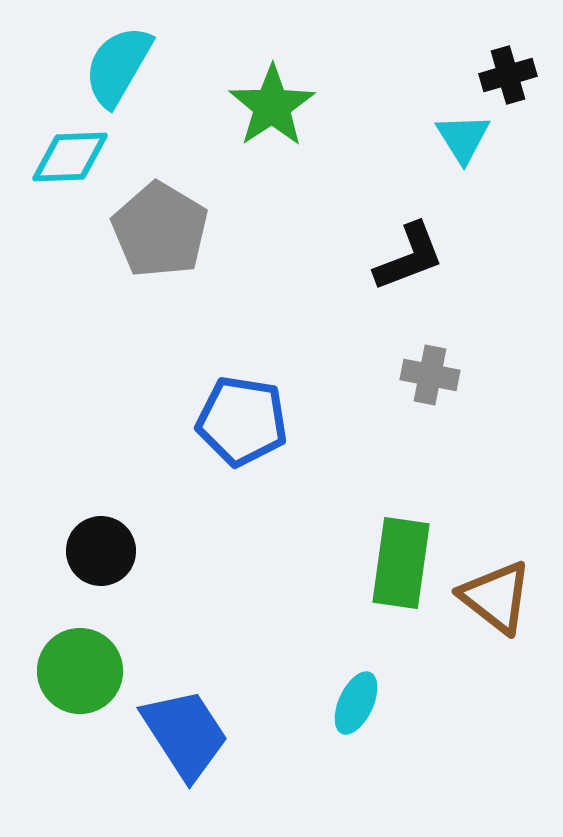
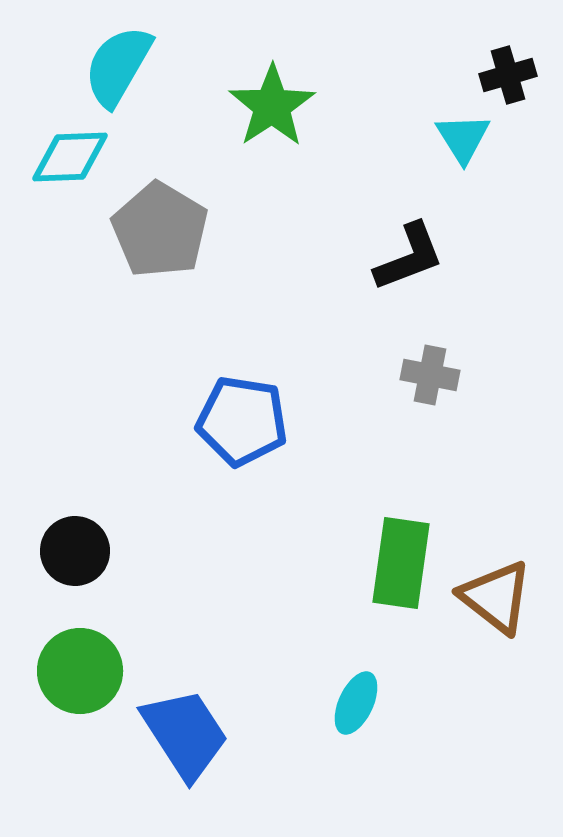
black circle: moved 26 px left
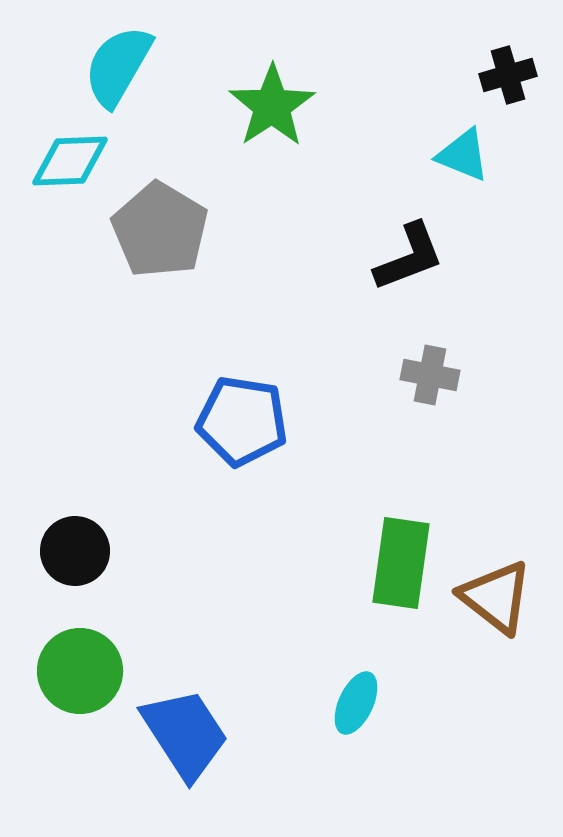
cyan triangle: moved 17 px down; rotated 36 degrees counterclockwise
cyan diamond: moved 4 px down
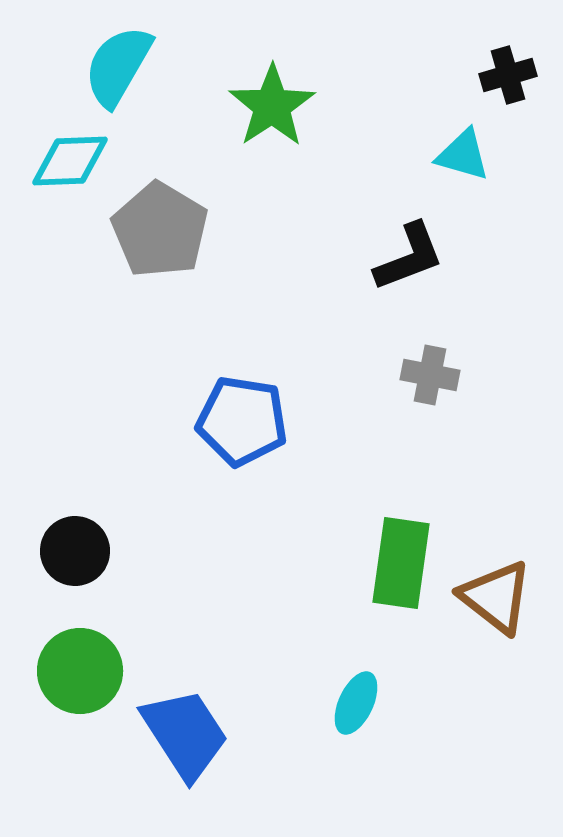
cyan triangle: rotated 6 degrees counterclockwise
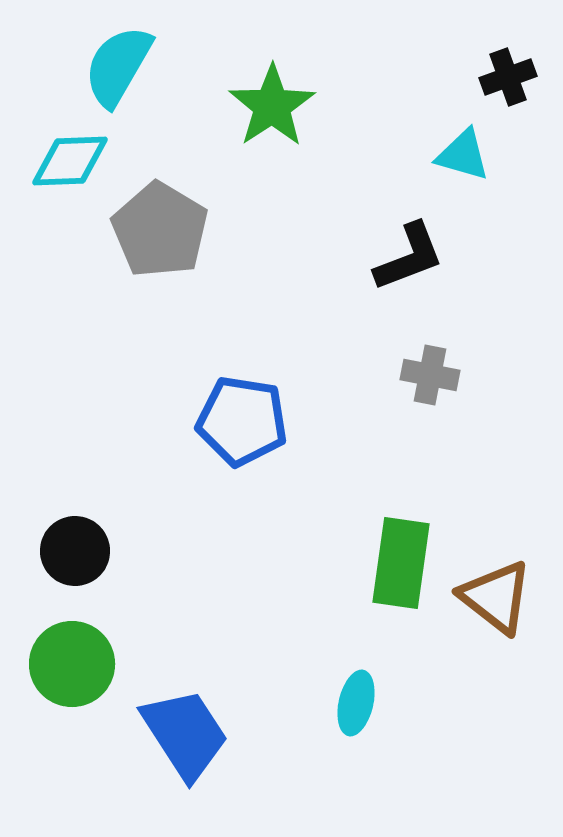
black cross: moved 2 px down; rotated 4 degrees counterclockwise
green circle: moved 8 px left, 7 px up
cyan ellipse: rotated 12 degrees counterclockwise
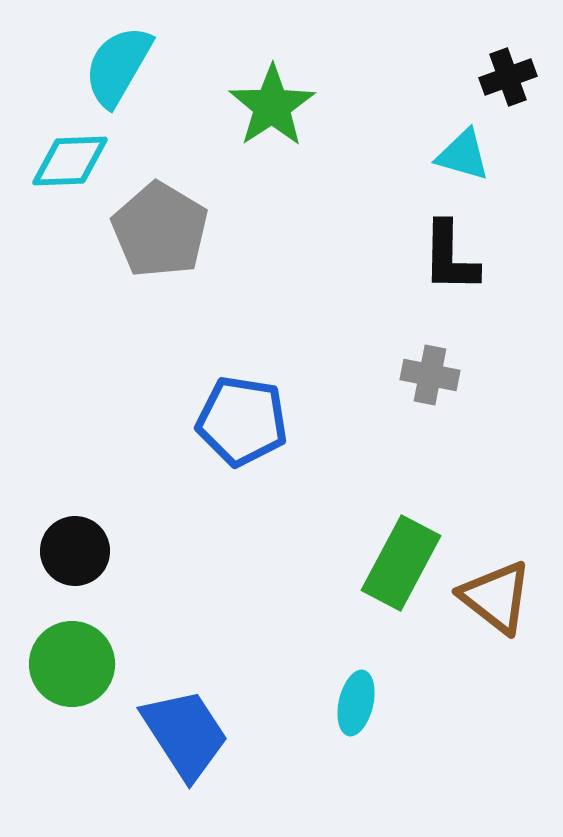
black L-shape: moved 41 px right; rotated 112 degrees clockwise
green rectangle: rotated 20 degrees clockwise
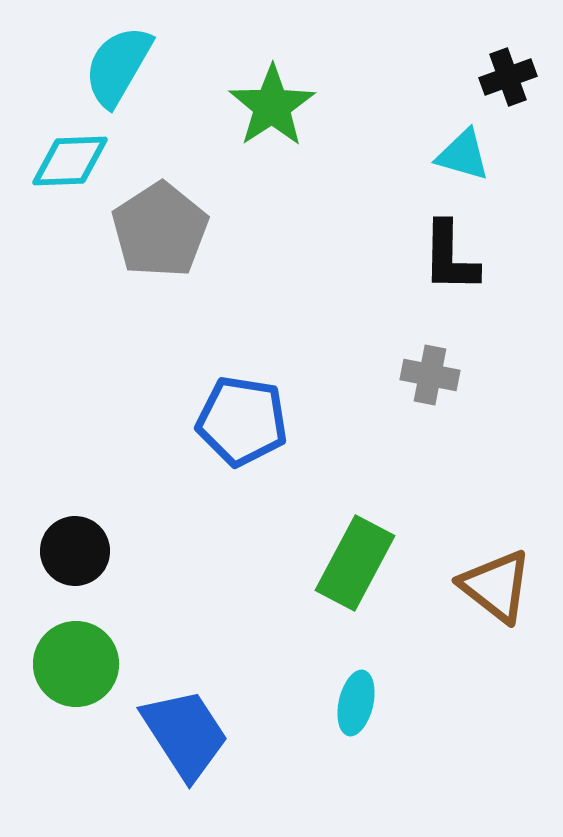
gray pentagon: rotated 8 degrees clockwise
green rectangle: moved 46 px left
brown triangle: moved 11 px up
green circle: moved 4 px right
